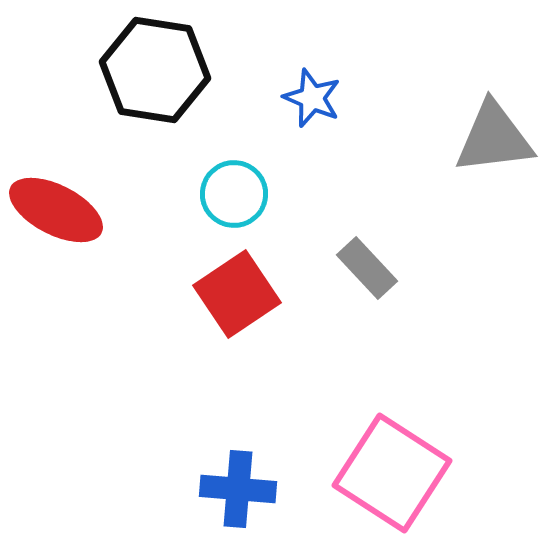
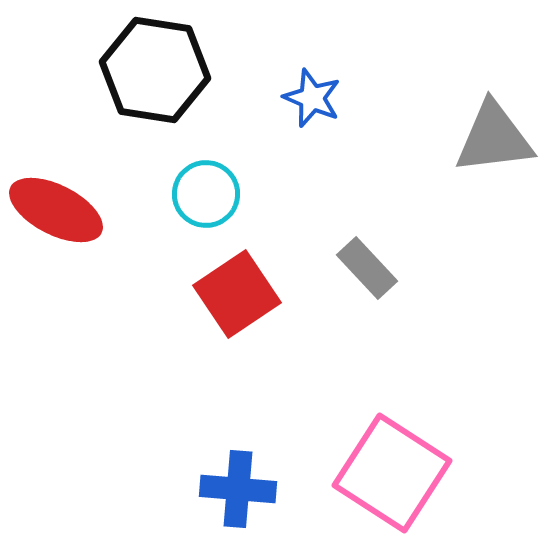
cyan circle: moved 28 px left
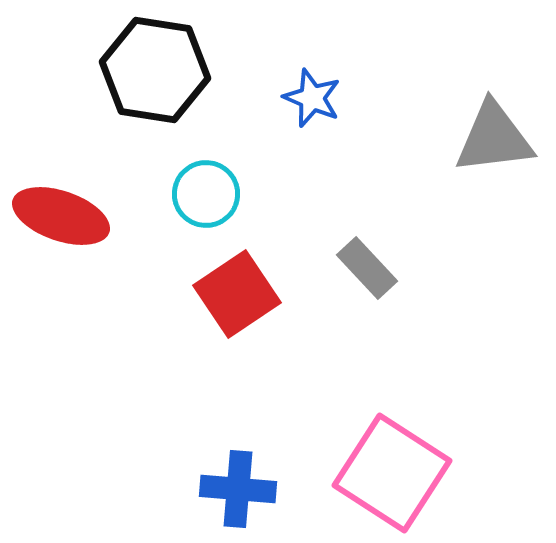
red ellipse: moved 5 px right, 6 px down; rotated 8 degrees counterclockwise
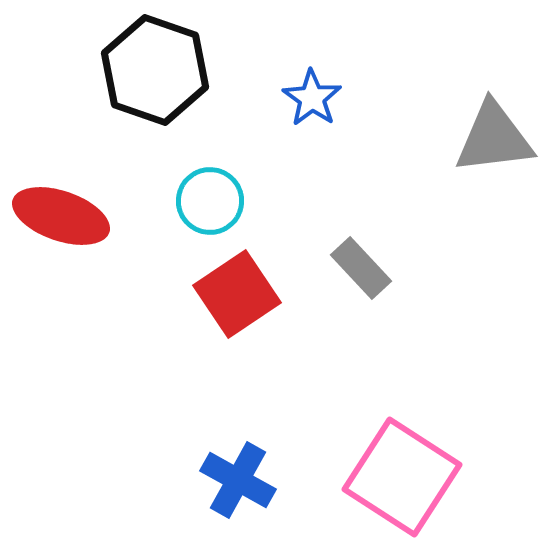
black hexagon: rotated 10 degrees clockwise
blue star: rotated 12 degrees clockwise
cyan circle: moved 4 px right, 7 px down
gray rectangle: moved 6 px left
pink square: moved 10 px right, 4 px down
blue cross: moved 9 px up; rotated 24 degrees clockwise
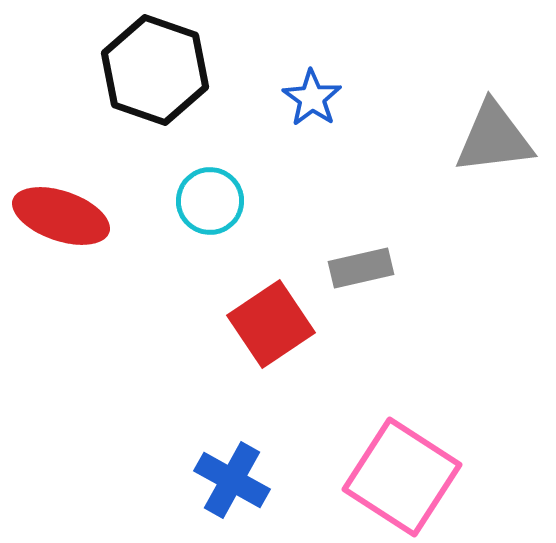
gray rectangle: rotated 60 degrees counterclockwise
red square: moved 34 px right, 30 px down
blue cross: moved 6 px left
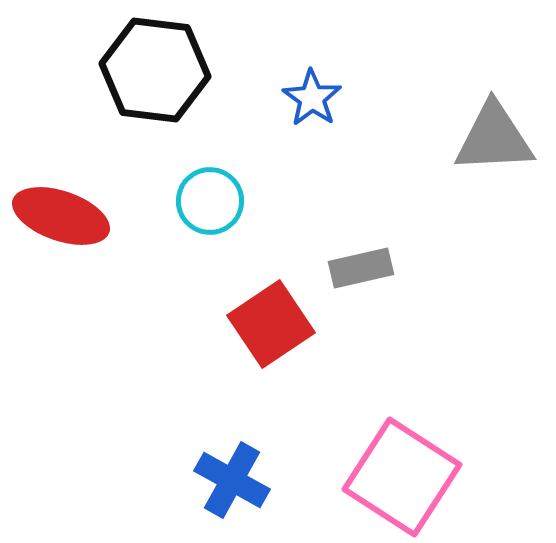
black hexagon: rotated 12 degrees counterclockwise
gray triangle: rotated 4 degrees clockwise
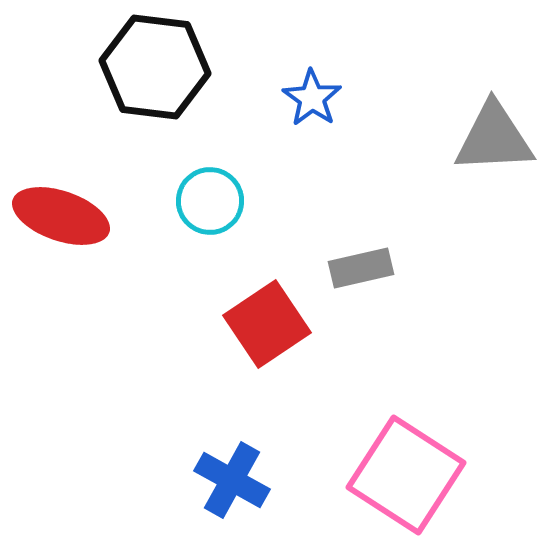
black hexagon: moved 3 px up
red square: moved 4 px left
pink square: moved 4 px right, 2 px up
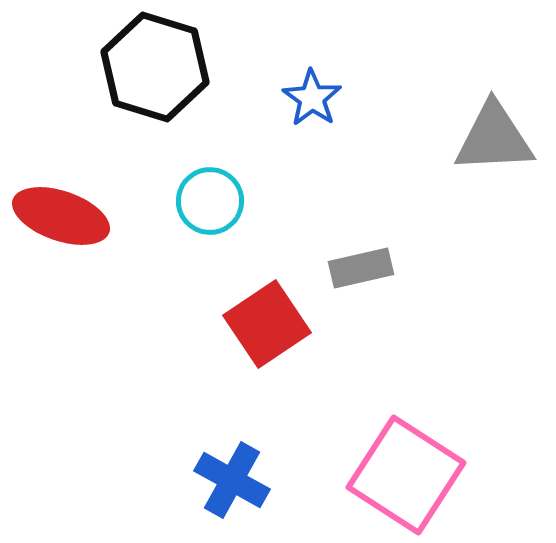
black hexagon: rotated 10 degrees clockwise
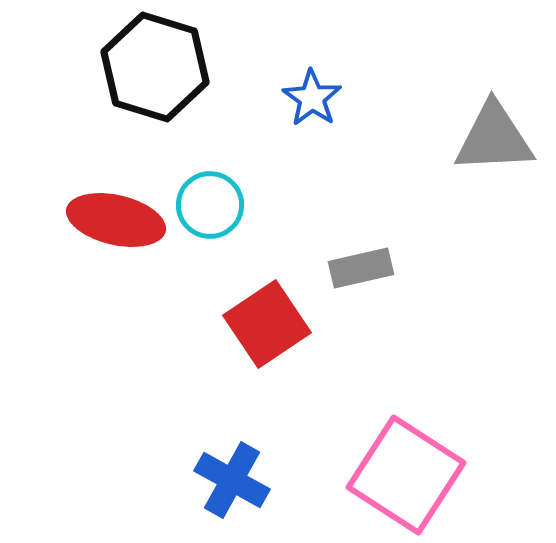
cyan circle: moved 4 px down
red ellipse: moved 55 px right, 4 px down; rotated 6 degrees counterclockwise
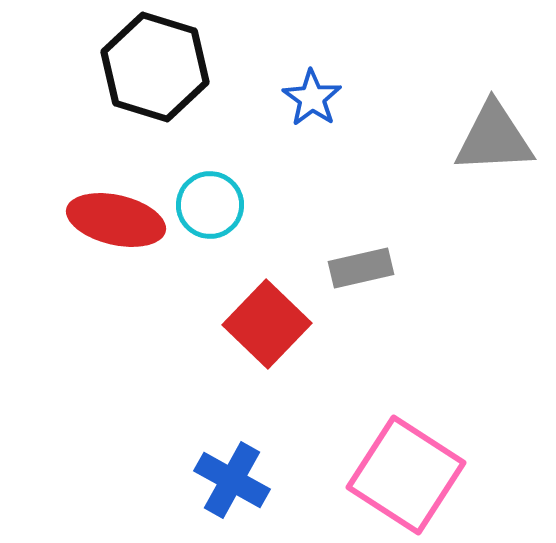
red square: rotated 12 degrees counterclockwise
